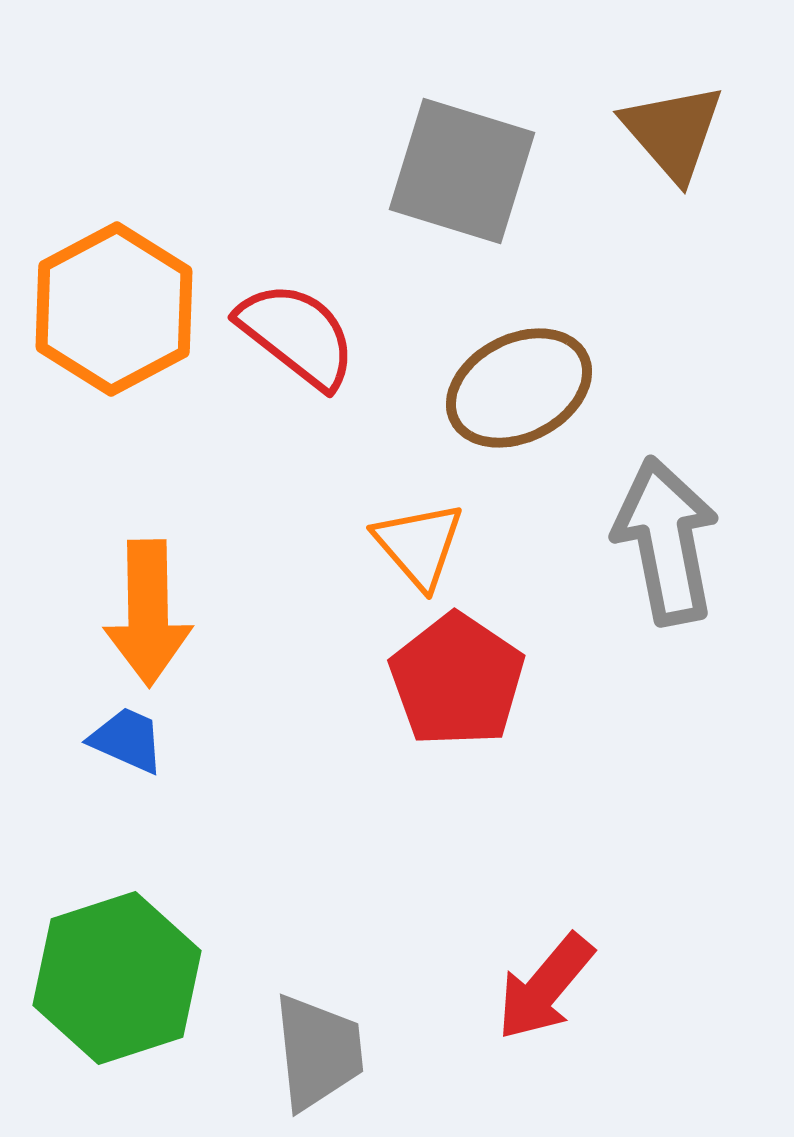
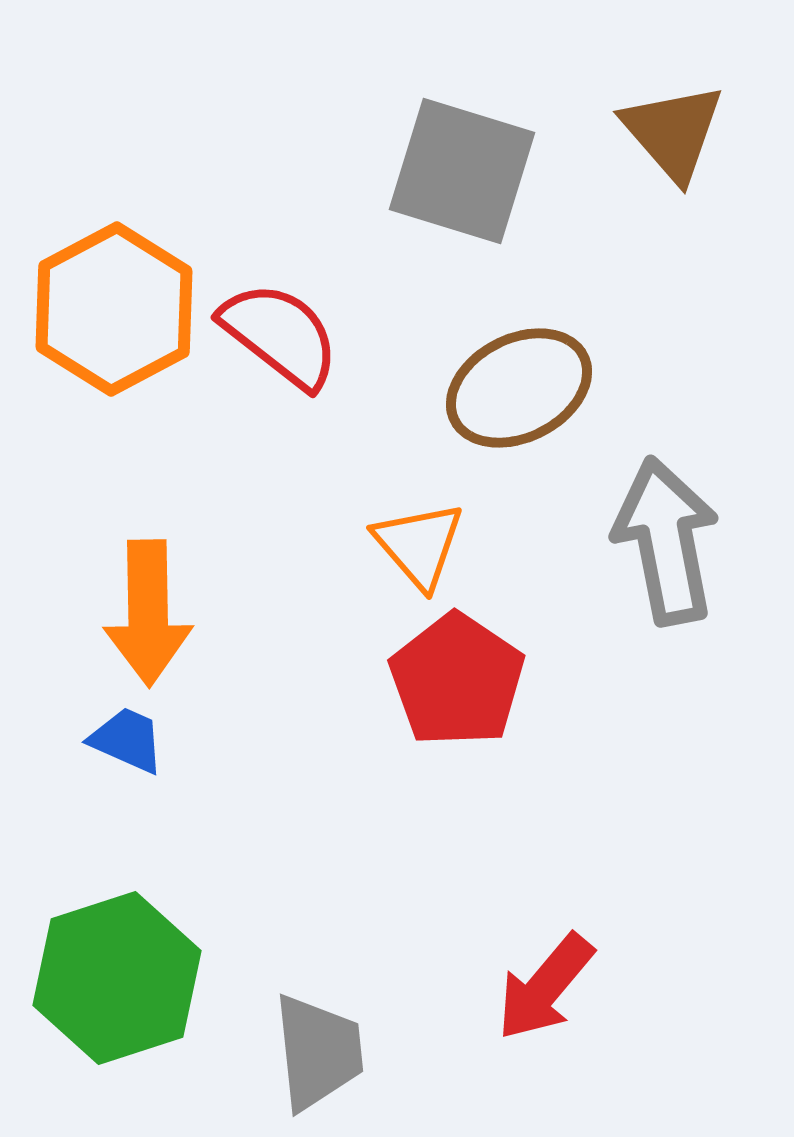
red semicircle: moved 17 px left
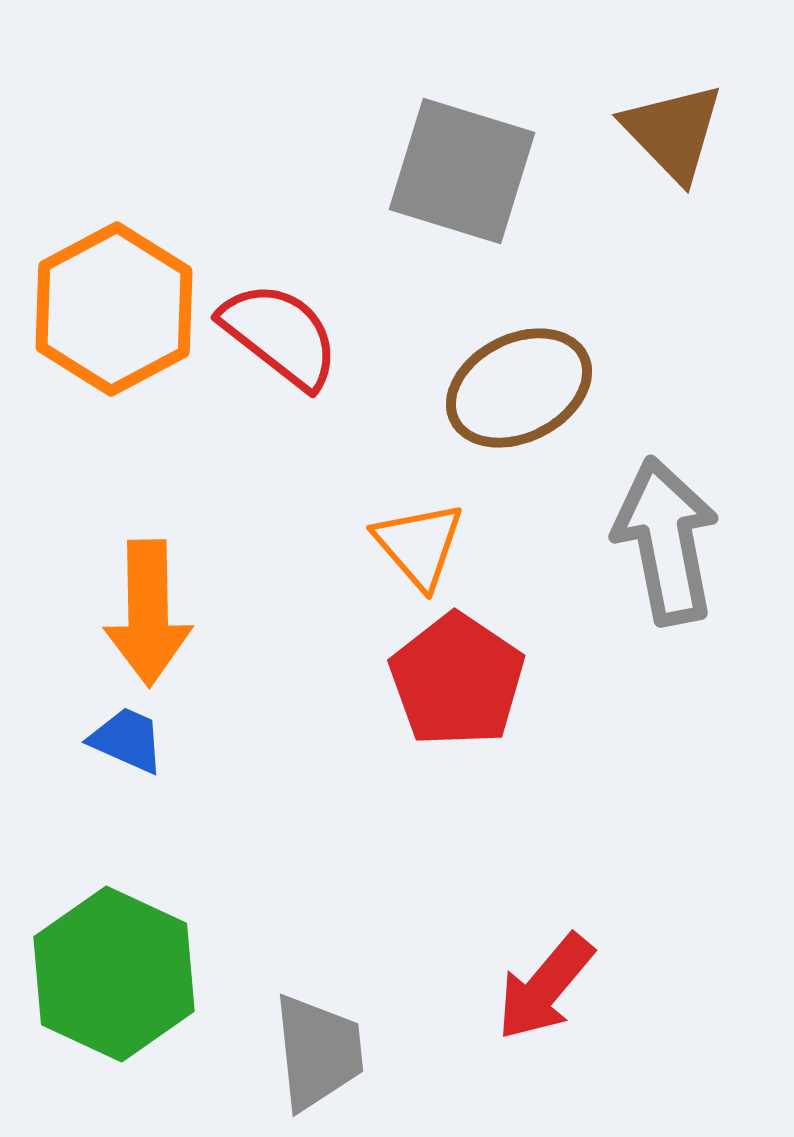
brown triangle: rotated 3 degrees counterclockwise
green hexagon: moved 3 px left, 4 px up; rotated 17 degrees counterclockwise
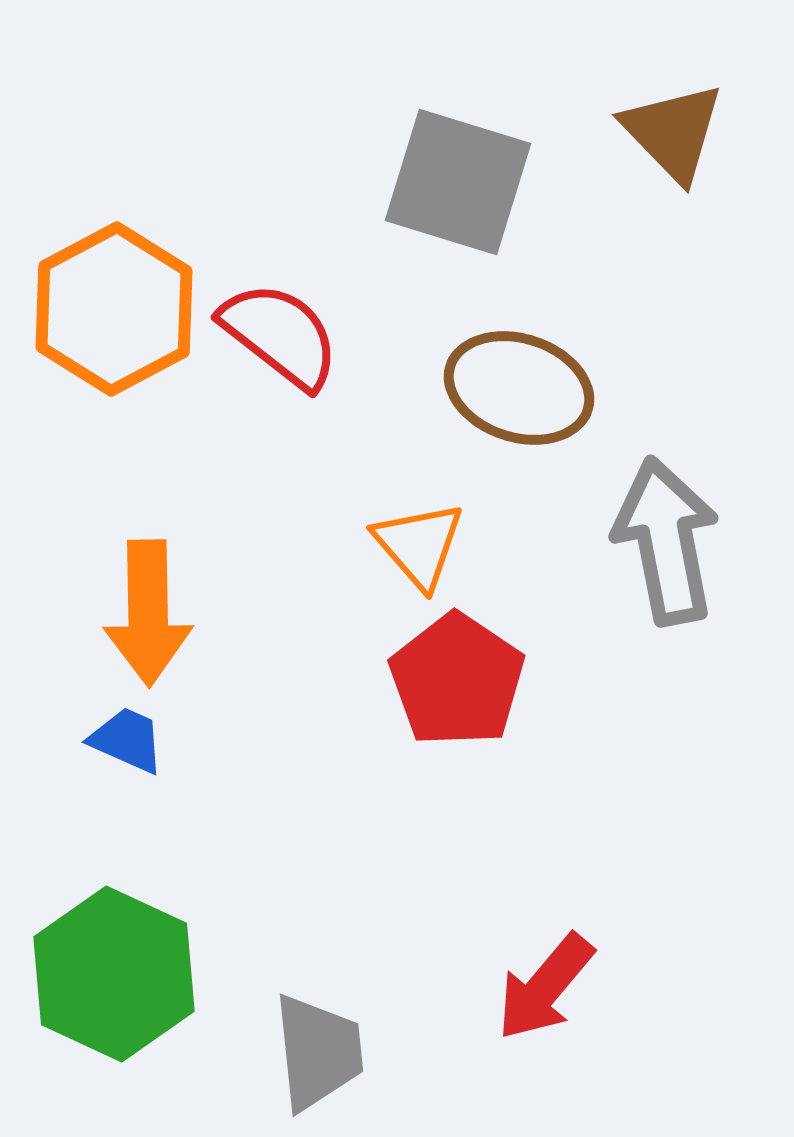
gray square: moved 4 px left, 11 px down
brown ellipse: rotated 45 degrees clockwise
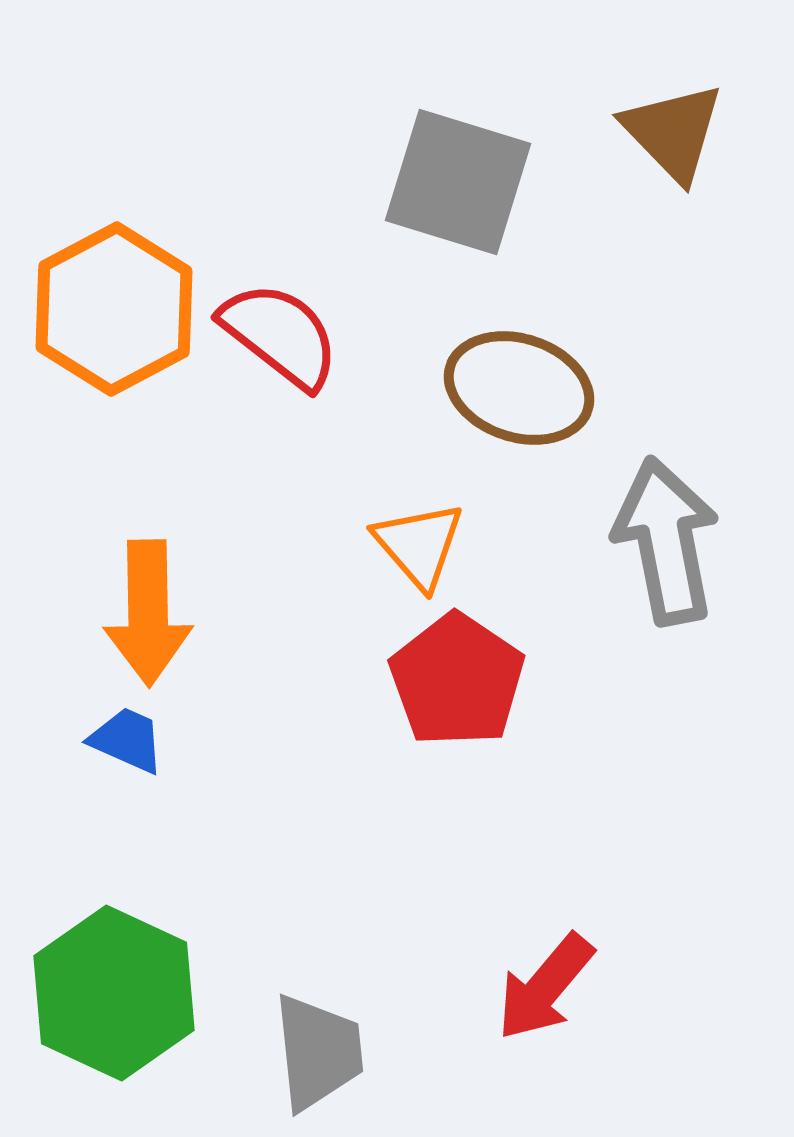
green hexagon: moved 19 px down
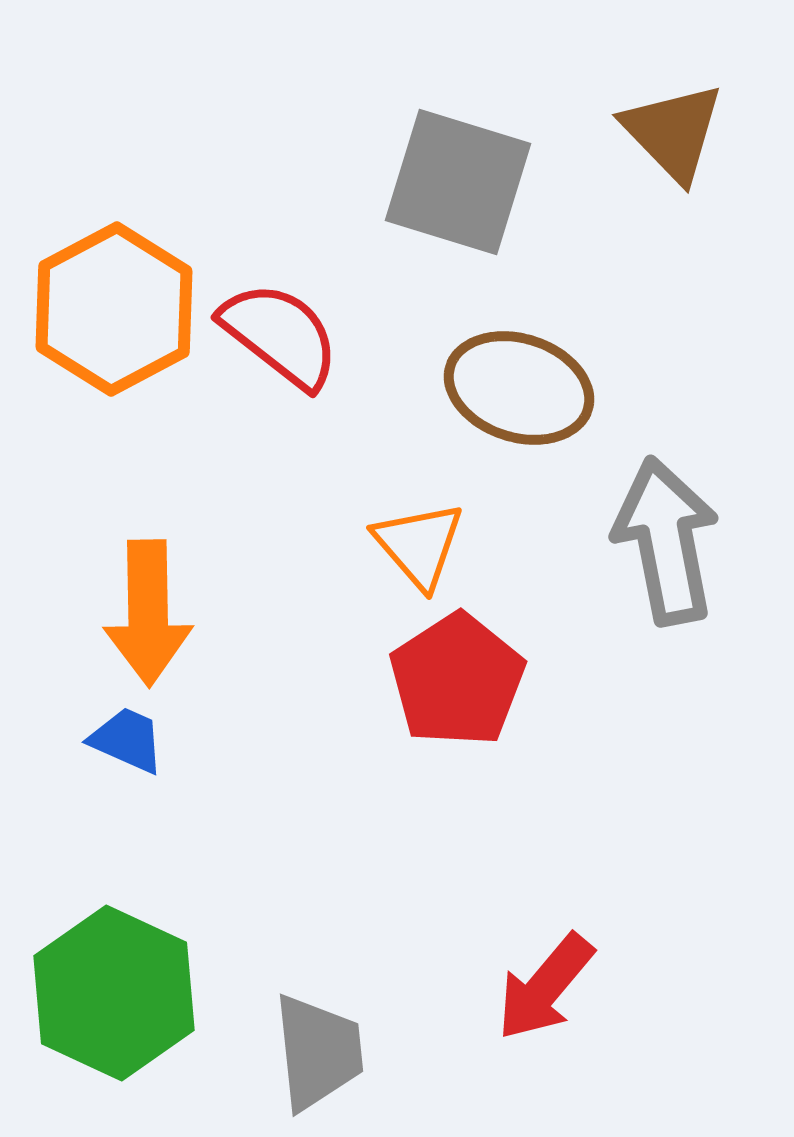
red pentagon: rotated 5 degrees clockwise
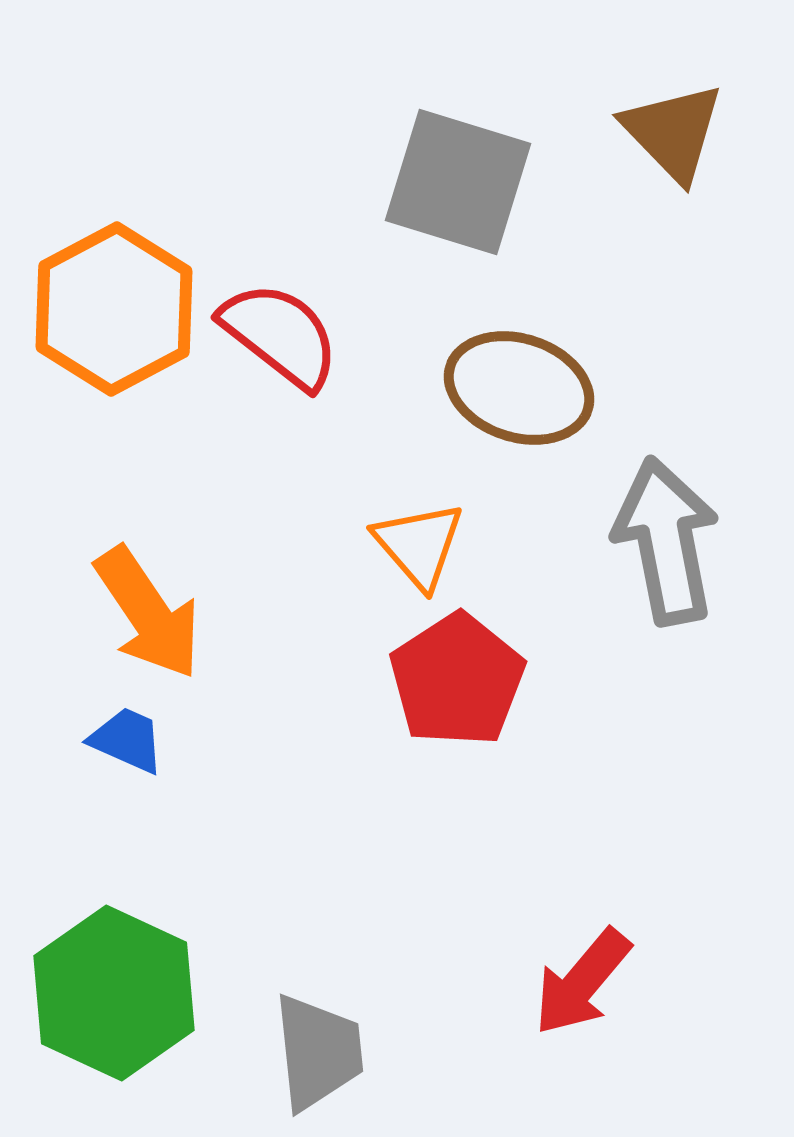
orange arrow: rotated 33 degrees counterclockwise
red arrow: moved 37 px right, 5 px up
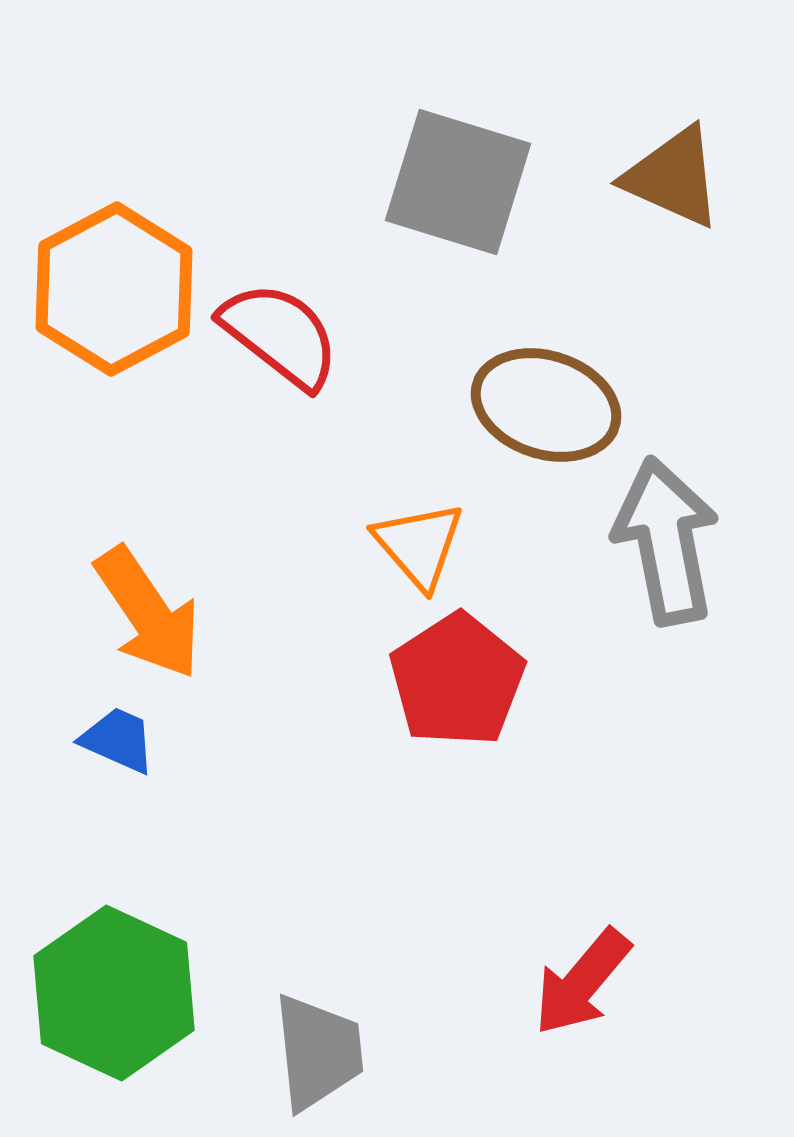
brown triangle: moved 45 px down; rotated 22 degrees counterclockwise
orange hexagon: moved 20 px up
brown ellipse: moved 27 px right, 17 px down
blue trapezoid: moved 9 px left
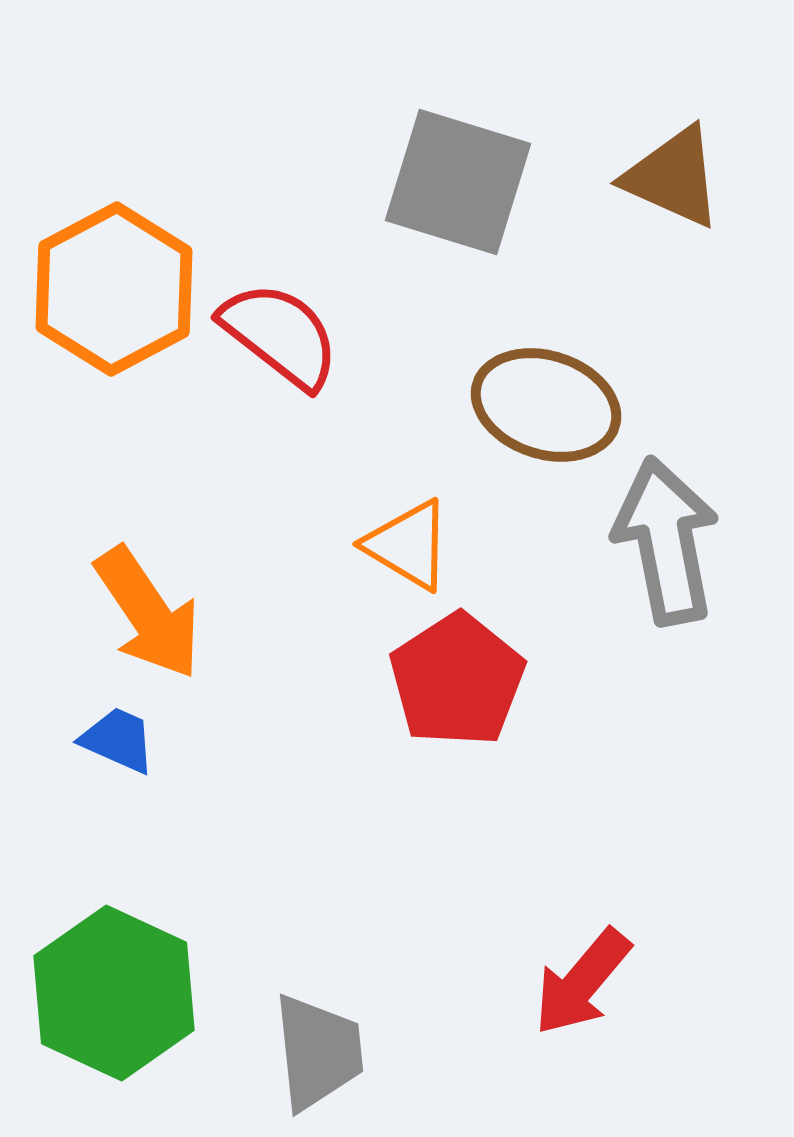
orange triangle: moved 11 px left; rotated 18 degrees counterclockwise
